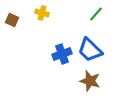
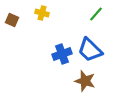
brown star: moved 5 px left
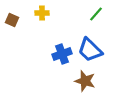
yellow cross: rotated 16 degrees counterclockwise
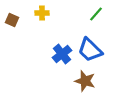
blue cross: rotated 18 degrees counterclockwise
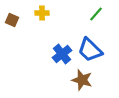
brown star: moved 3 px left, 1 px up
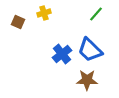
yellow cross: moved 2 px right; rotated 16 degrees counterclockwise
brown square: moved 6 px right, 2 px down
brown star: moved 5 px right; rotated 15 degrees counterclockwise
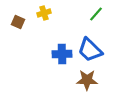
blue cross: rotated 36 degrees clockwise
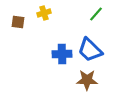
brown square: rotated 16 degrees counterclockwise
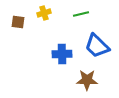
green line: moved 15 px left; rotated 35 degrees clockwise
blue trapezoid: moved 7 px right, 4 px up
